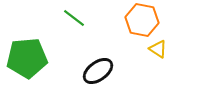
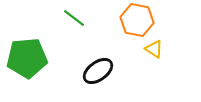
orange hexagon: moved 5 px left
yellow triangle: moved 4 px left
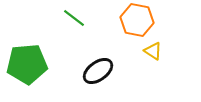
yellow triangle: moved 1 px left, 2 px down
green pentagon: moved 6 px down
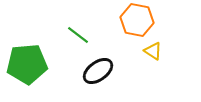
green line: moved 4 px right, 17 px down
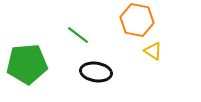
black ellipse: moved 2 px left, 1 px down; rotated 44 degrees clockwise
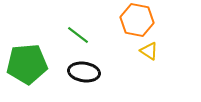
yellow triangle: moved 4 px left
black ellipse: moved 12 px left
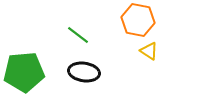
orange hexagon: moved 1 px right
green pentagon: moved 3 px left, 8 px down
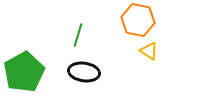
green line: rotated 70 degrees clockwise
green pentagon: rotated 24 degrees counterclockwise
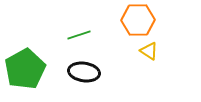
orange hexagon: rotated 12 degrees counterclockwise
green line: moved 1 px right; rotated 55 degrees clockwise
green pentagon: moved 1 px right, 3 px up
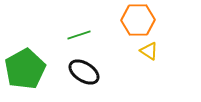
black ellipse: rotated 24 degrees clockwise
